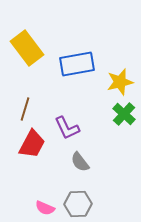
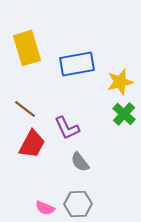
yellow rectangle: rotated 20 degrees clockwise
brown line: rotated 70 degrees counterclockwise
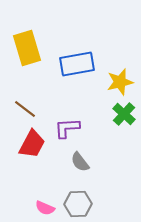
purple L-shape: rotated 112 degrees clockwise
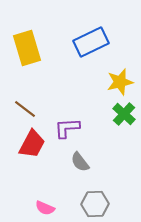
blue rectangle: moved 14 px right, 22 px up; rotated 16 degrees counterclockwise
gray hexagon: moved 17 px right
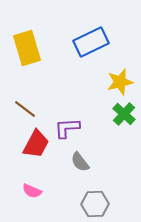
red trapezoid: moved 4 px right
pink semicircle: moved 13 px left, 17 px up
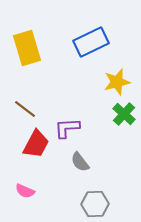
yellow star: moved 3 px left
pink semicircle: moved 7 px left
